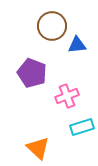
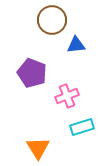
brown circle: moved 6 px up
blue triangle: moved 1 px left
orange triangle: rotated 15 degrees clockwise
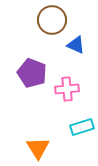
blue triangle: rotated 30 degrees clockwise
pink cross: moved 7 px up; rotated 15 degrees clockwise
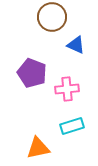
brown circle: moved 3 px up
cyan rectangle: moved 10 px left, 1 px up
orange triangle: rotated 50 degrees clockwise
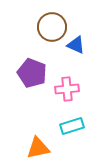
brown circle: moved 10 px down
